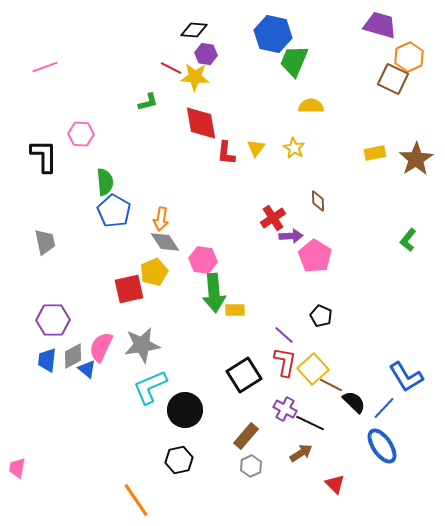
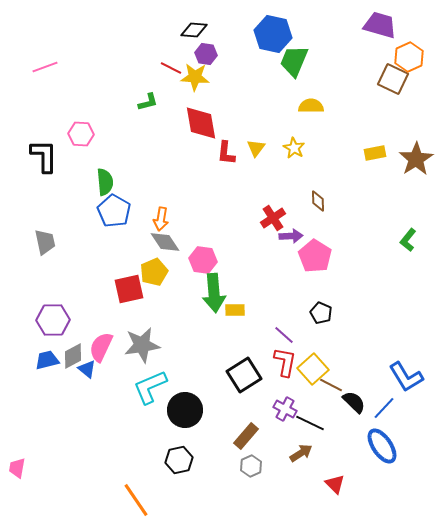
black pentagon at (321, 316): moved 3 px up
blue trapezoid at (47, 360): rotated 70 degrees clockwise
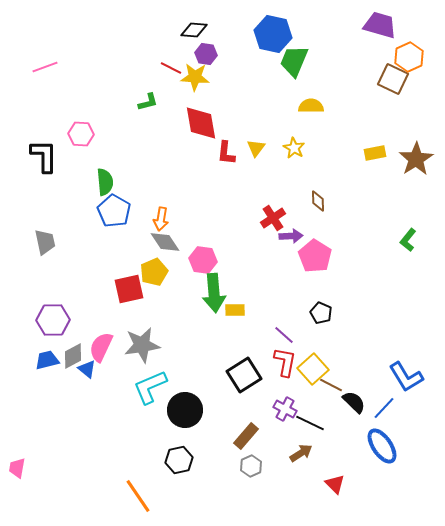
orange line at (136, 500): moved 2 px right, 4 px up
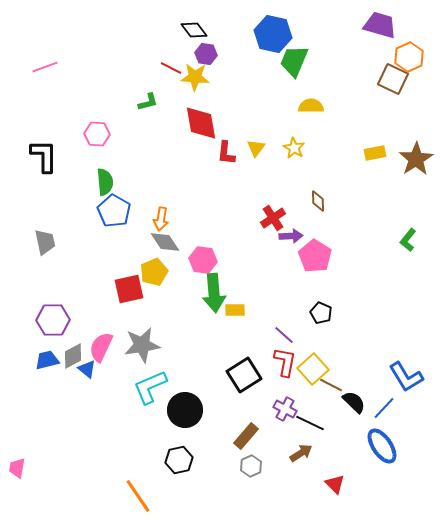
black diamond at (194, 30): rotated 48 degrees clockwise
pink hexagon at (81, 134): moved 16 px right
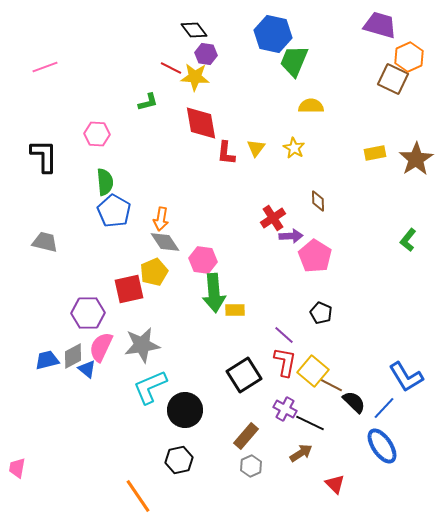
gray trapezoid at (45, 242): rotated 64 degrees counterclockwise
purple hexagon at (53, 320): moved 35 px right, 7 px up
yellow square at (313, 369): moved 2 px down; rotated 8 degrees counterclockwise
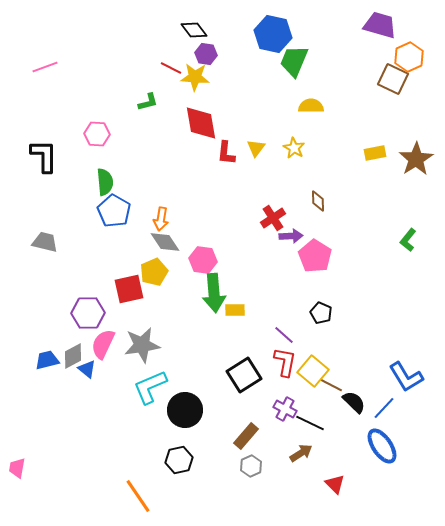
pink semicircle at (101, 347): moved 2 px right, 3 px up
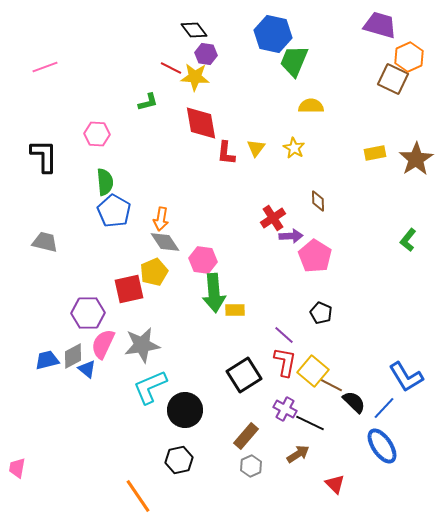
brown arrow at (301, 453): moved 3 px left, 1 px down
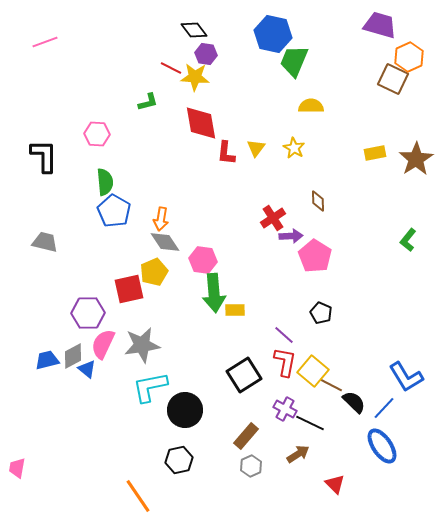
pink line at (45, 67): moved 25 px up
cyan L-shape at (150, 387): rotated 12 degrees clockwise
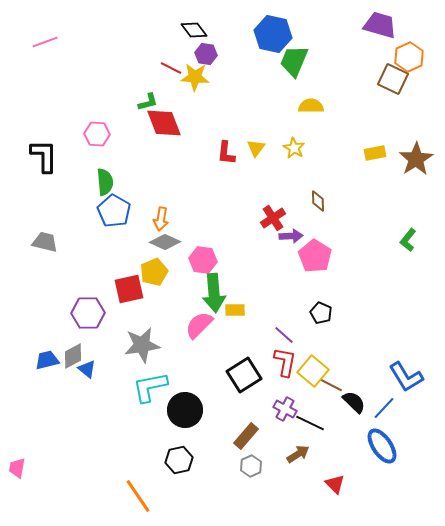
red diamond at (201, 123): moved 37 px left; rotated 12 degrees counterclockwise
gray diamond at (165, 242): rotated 32 degrees counterclockwise
pink semicircle at (103, 344): moved 96 px right, 19 px up; rotated 20 degrees clockwise
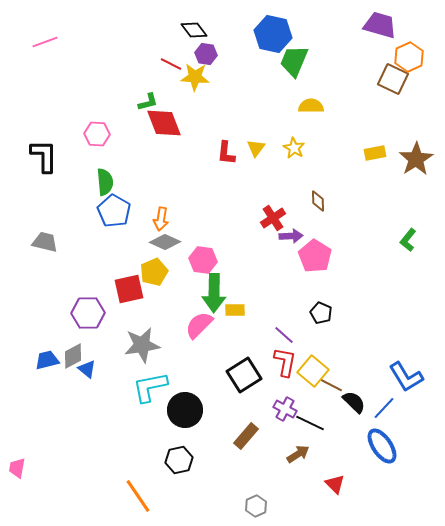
red line at (171, 68): moved 4 px up
green arrow at (214, 293): rotated 6 degrees clockwise
gray hexagon at (251, 466): moved 5 px right, 40 px down
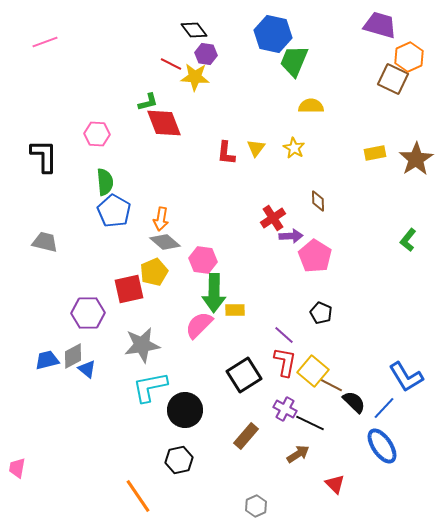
gray diamond at (165, 242): rotated 16 degrees clockwise
